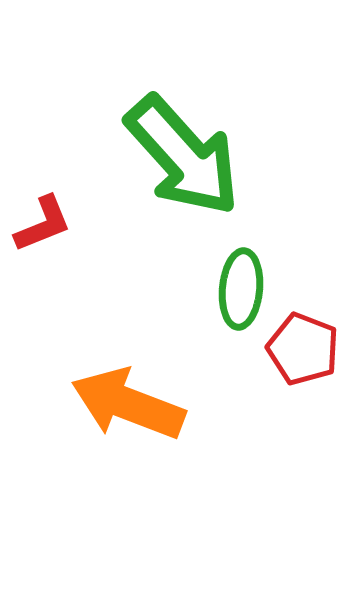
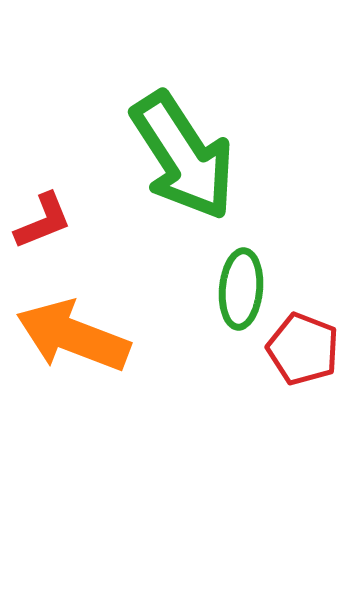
green arrow: rotated 9 degrees clockwise
red L-shape: moved 3 px up
orange arrow: moved 55 px left, 68 px up
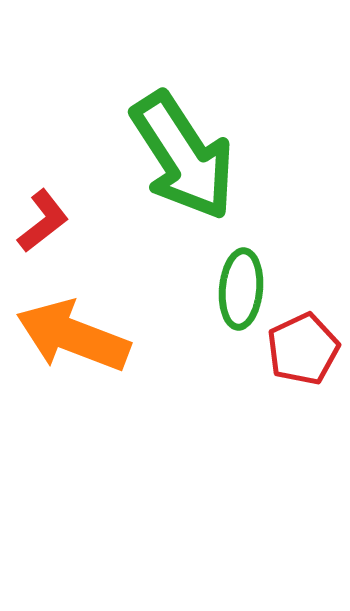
red L-shape: rotated 16 degrees counterclockwise
red pentagon: rotated 26 degrees clockwise
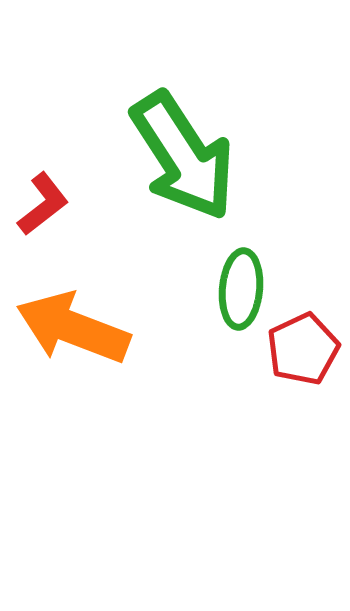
red L-shape: moved 17 px up
orange arrow: moved 8 px up
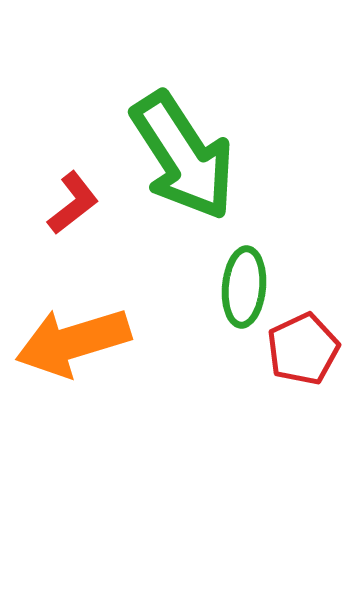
red L-shape: moved 30 px right, 1 px up
green ellipse: moved 3 px right, 2 px up
orange arrow: moved 14 px down; rotated 38 degrees counterclockwise
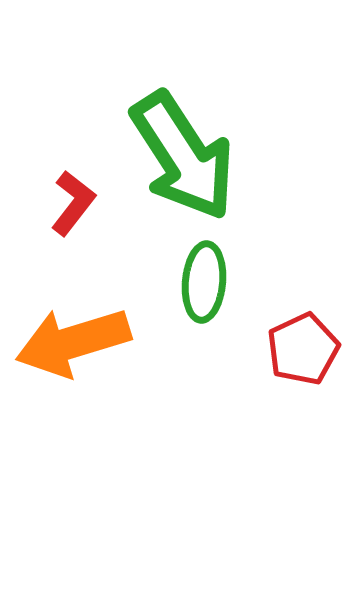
red L-shape: rotated 14 degrees counterclockwise
green ellipse: moved 40 px left, 5 px up
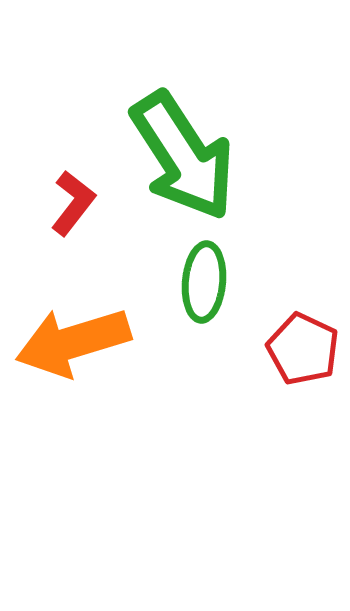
red pentagon: rotated 22 degrees counterclockwise
